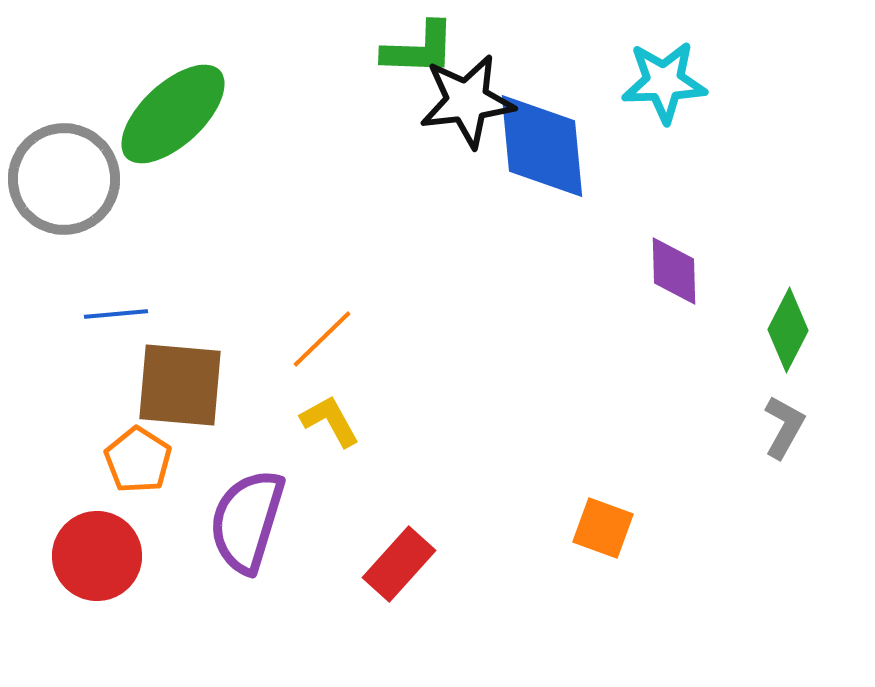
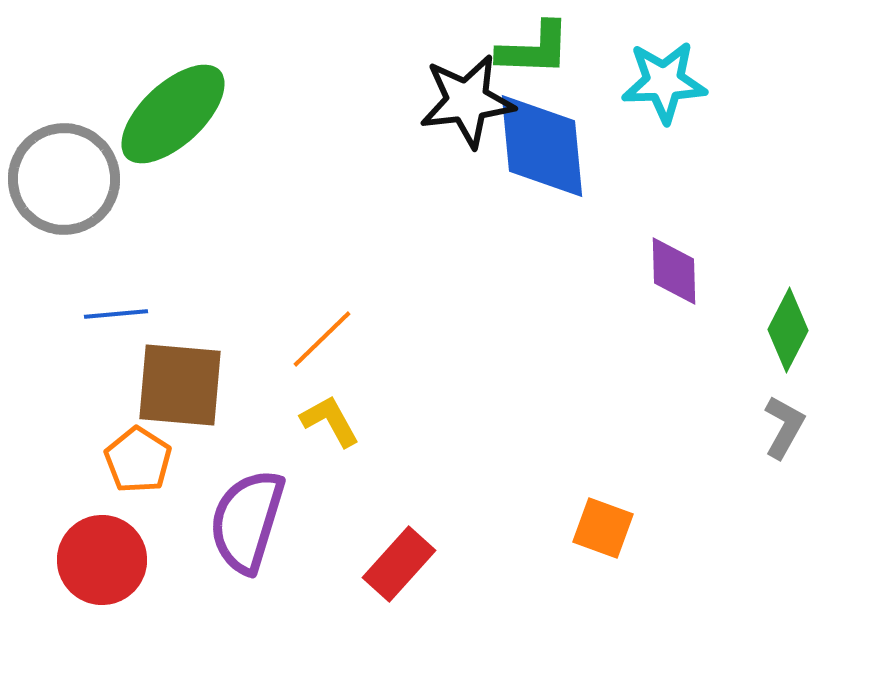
green L-shape: moved 115 px right
red circle: moved 5 px right, 4 px down
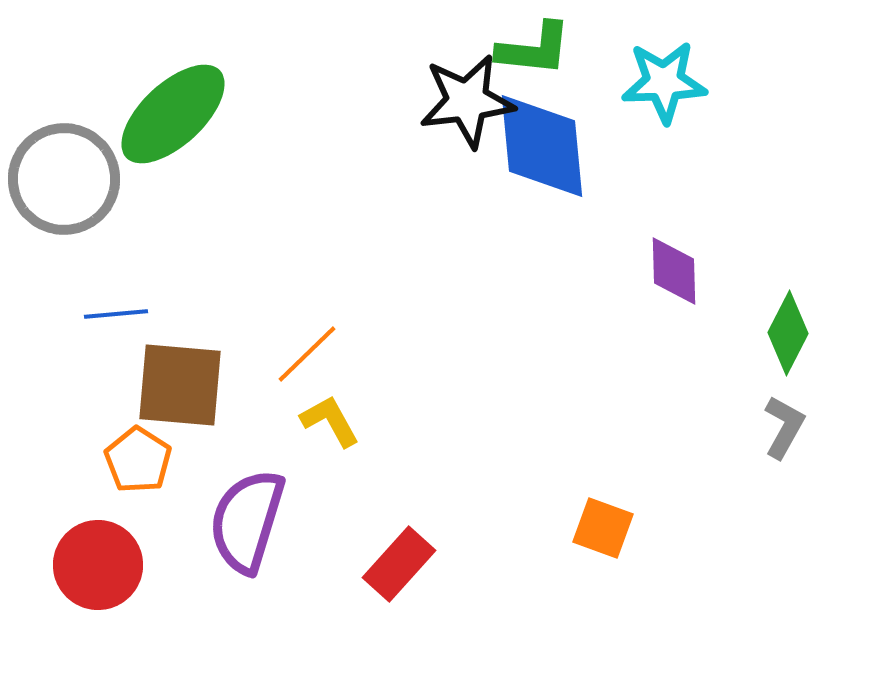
green L-shape: rotated 4 degrees clockwise
green diamond: moved 3 px down
orange line: moved 15 px left, 15 px down
red circle: moved 4 px left, 5 px down
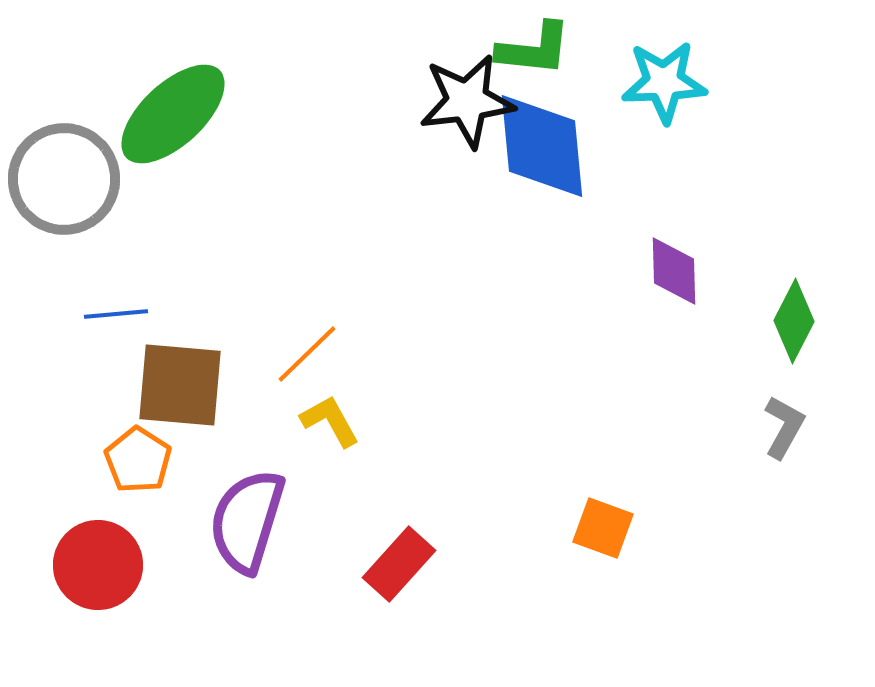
green diamond: moved 6 px right, 12 px up
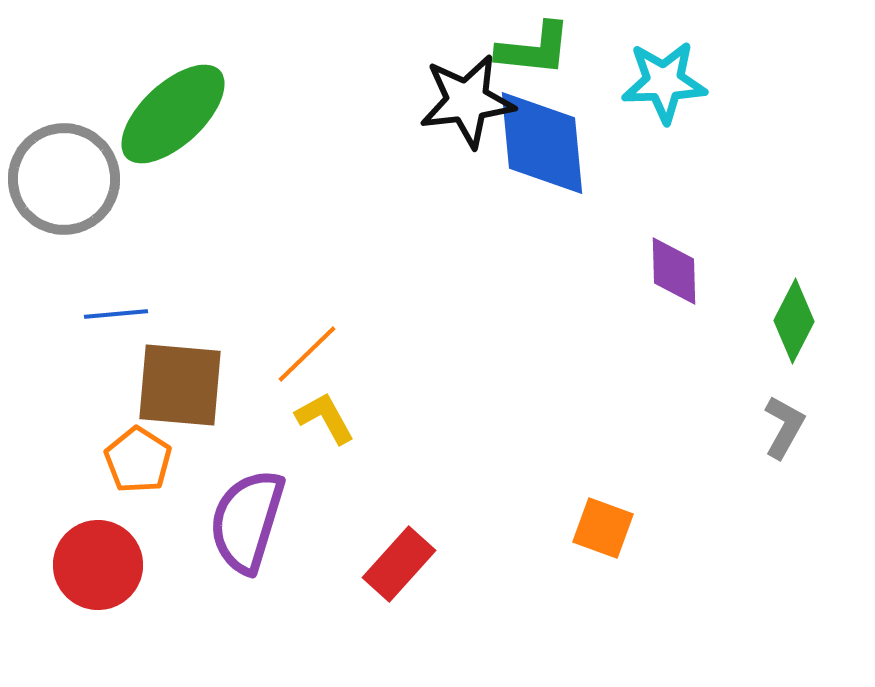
blue diamond: moved 3 px up
yellow L-shape: moved 5 px left, 3 px up
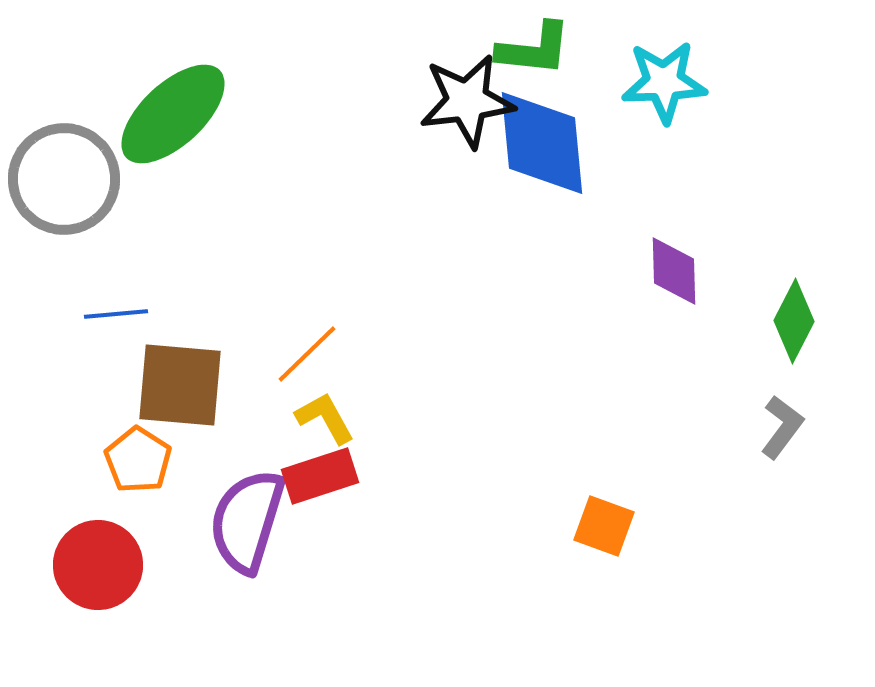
gray L-shape: moved 2 px left; rotated 8 degrees clockwise
orange square: moved 1 px right, 2 px up
red rectangle: moved 79 px left, 88 px up; rotated 30 degrees clockwise
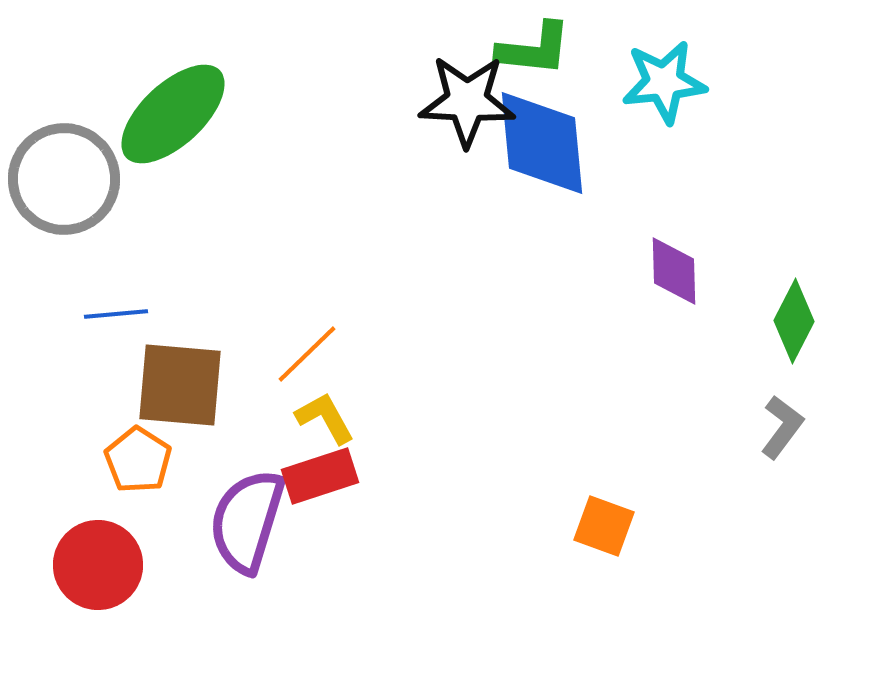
cyan star: rotated 4 degrees counterclockwise
black star: rotated 10 degrees clockwise
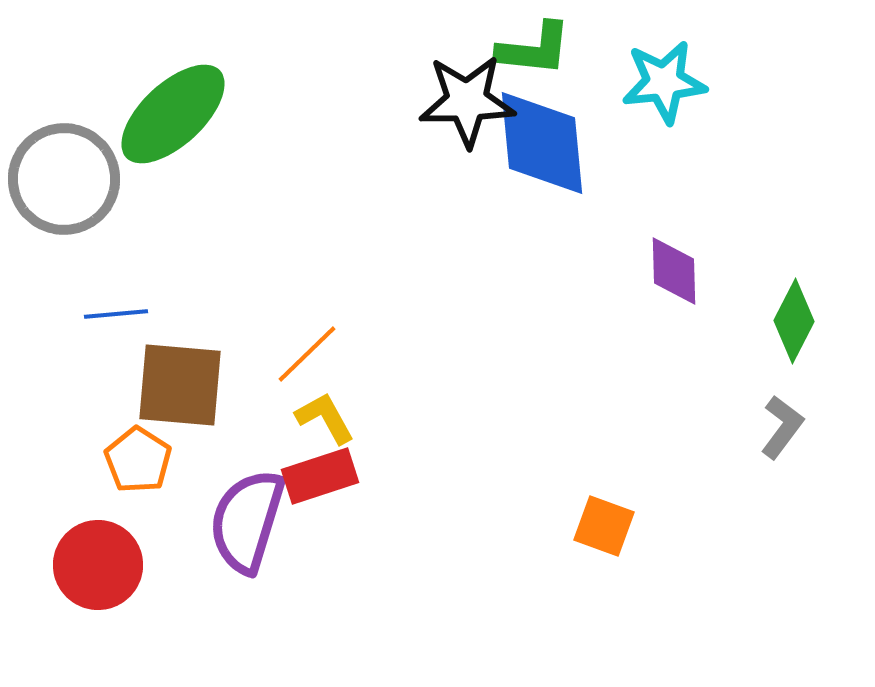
black star: rotated 4 degrees counterclockwise
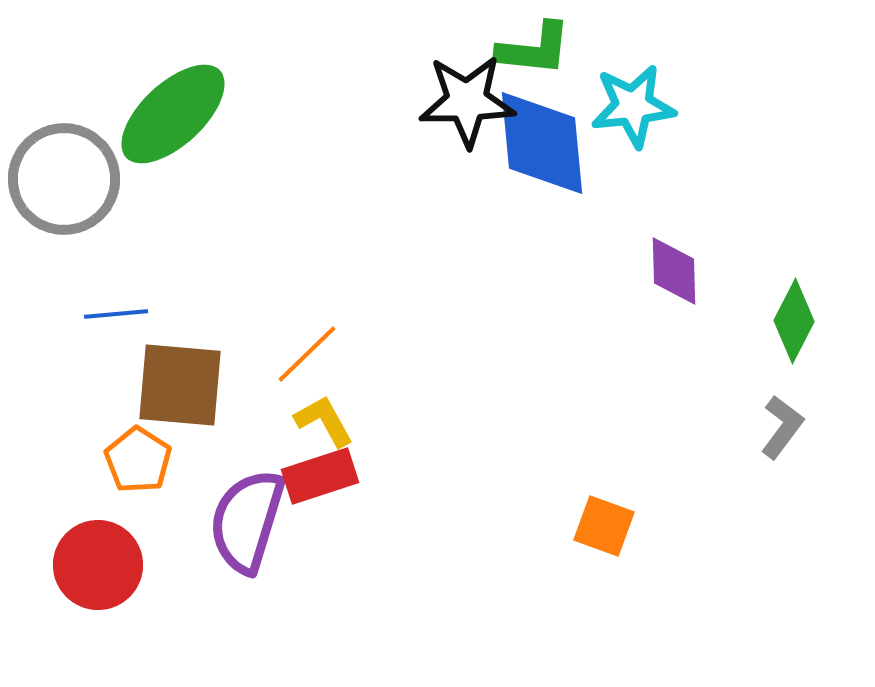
cyan star: moved 31 px left, 24 px down
yellow L-shape: moved 1 px left, 3 px down
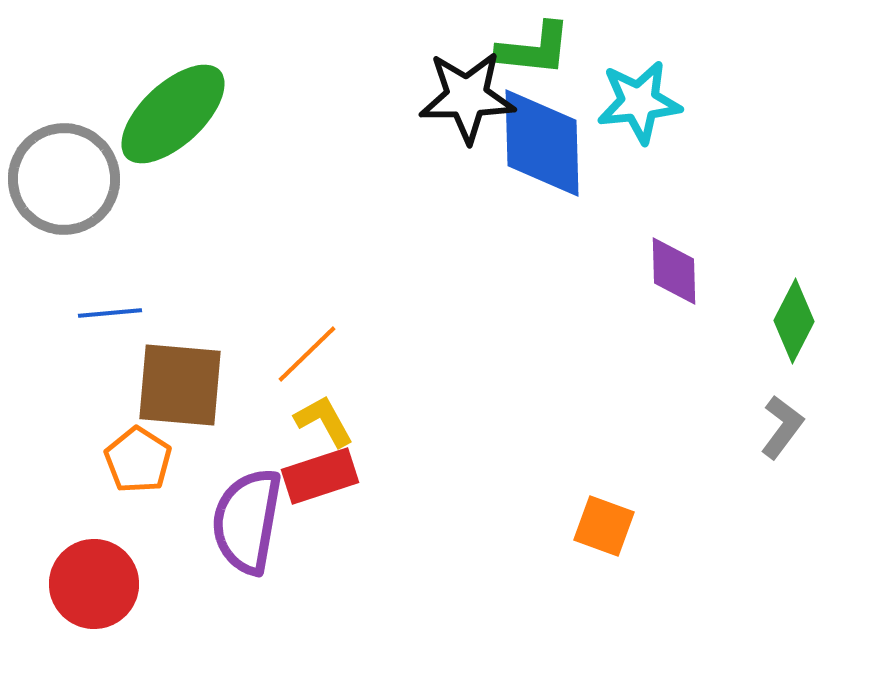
black star: moved 4 px up
cyan star: moved 6 px right, 4 px up
blue diamond: rotated 4 degrees clockwise
blue line: moved 6 px left, 1 px up
purple semicircle: rotated 7 degrees counterclockwise
red circle: moved 4 px left, 19 px down
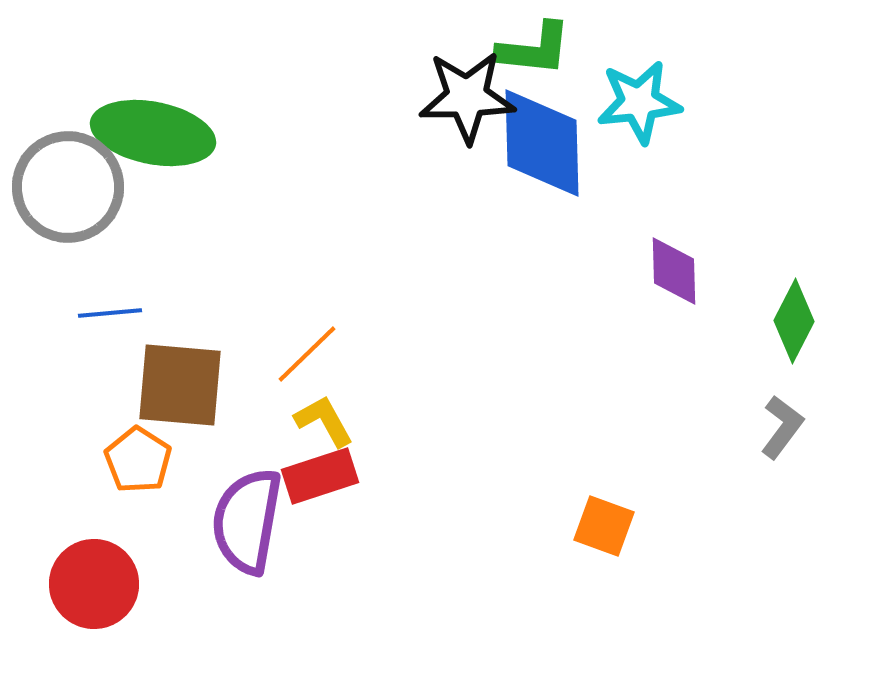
green ellipse: moved 20 px left, 19 px down; rotated 54 degrees clockwise
gray circle: moved 4 px right, 8 px down
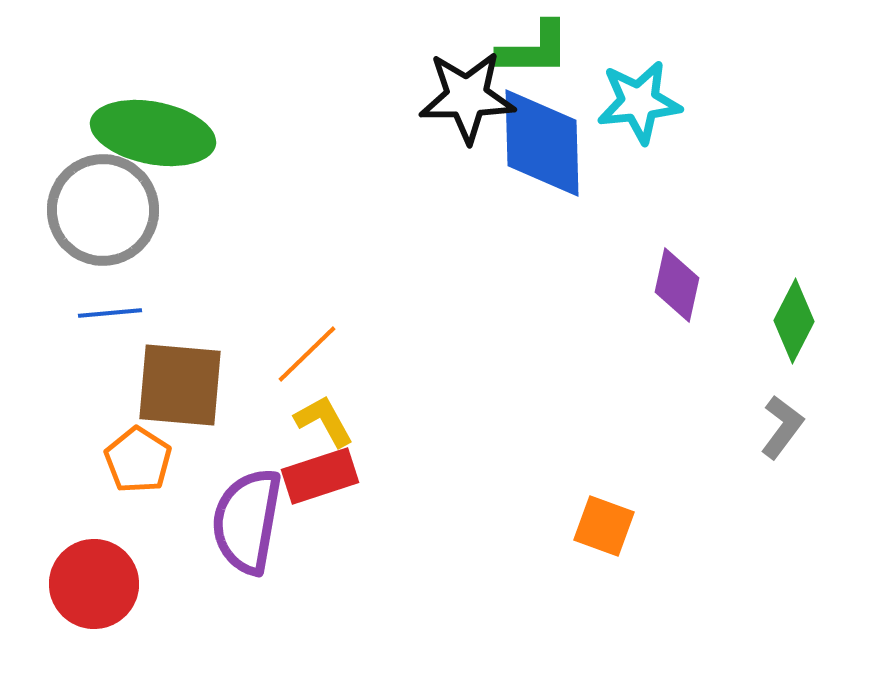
green L-shape: rotated 6 degrees counterclockwise
gray circle: moved 35 px right, 23 px down
purple diamond: moved 3 px right, 14 px down; rotated 14 degrees clockwise
